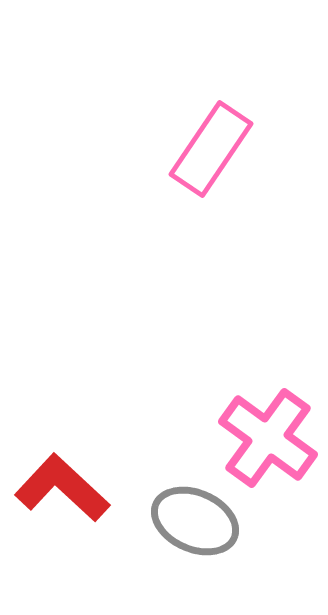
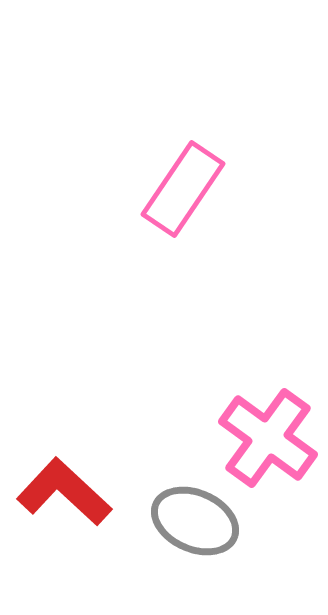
pink rectangle: moved 28 px left, 40 px down
red L-shape: moved 2 px right, 4 px down
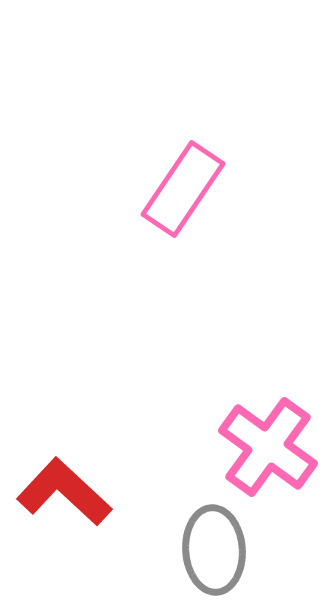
pink cross: moved 9 px down
gray ellipse: moved 19 px right, 29 px down; rotated 62 degrees clockwise
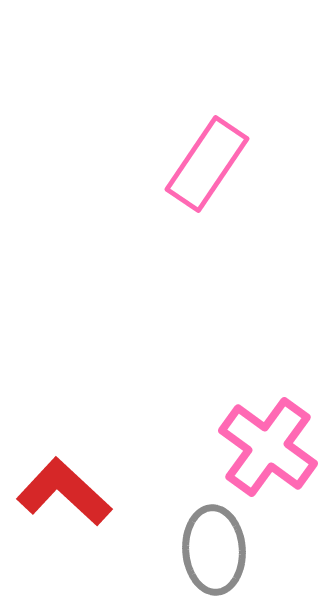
pink rectangle: moved 24 px right, 25 px up
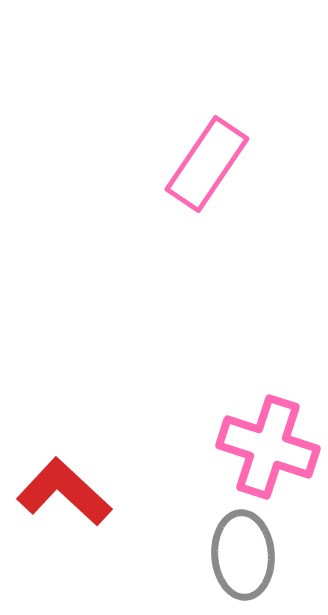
pink cross: rotated 18 degrees counterclockwise
gray ellipse: moved 29 px right, 5 px down
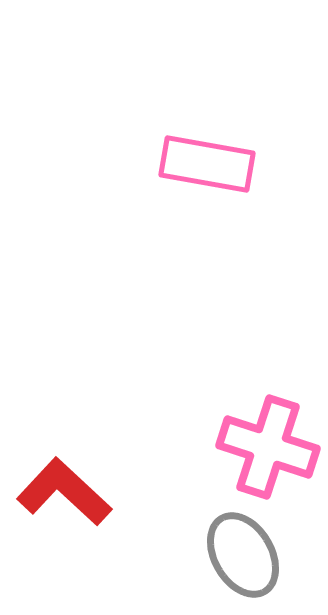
pink rectangle: rotated 66 degrees clockwise
gray ellipse: rotated 26 degrees counterclockwise
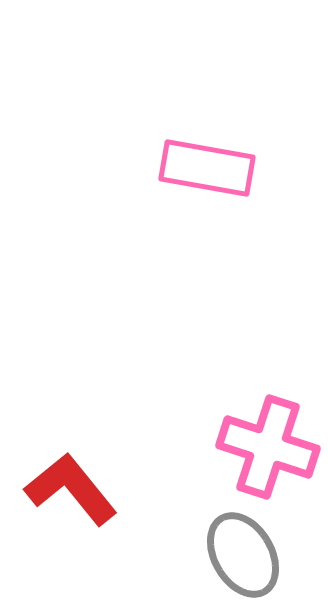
pink rectangle: moved 4 px down
red L-shape: moved 7 px right, 3 px up; rotated 8 degrees clockwise
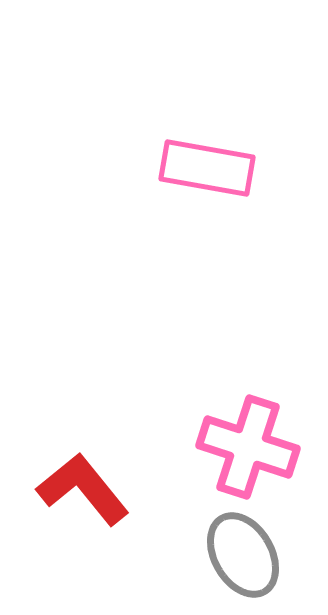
pink cross: moved 20 px left
red L-shape: moved 12 px right
